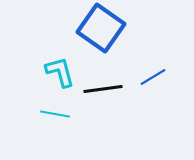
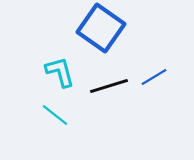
blue line: moved 1 px right
black line: moved 6 px right, 3 px up; rotated 9 degrees counterclockwise
cyan line: moved 1 px down; rotated 28 degrees clockwise
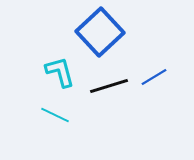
blue square: moved 1 px left, 4 px down; rotated 12 degrees clockwise
cyan line: rotated 12 degrees counterclockwise
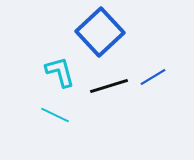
blue line: moved 1 px left
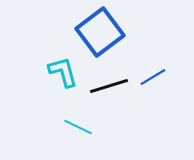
blue square: rotated 6 degrees clockwise
cyan L-shape: moved 3 px right
cyan line: moved 23 px right, 12 px down
